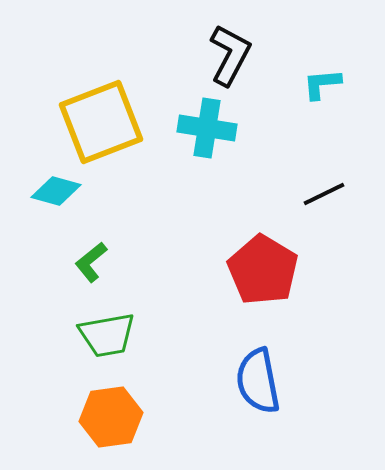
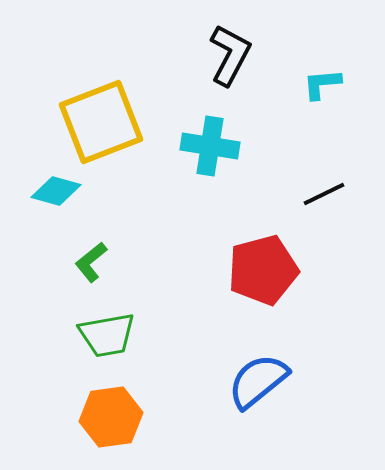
cyan cross: moved 3 px right, 18 px down
red pentagon: rotated 26 degrees clockwise
blue semicircle: rotated 62 degrees clockwise
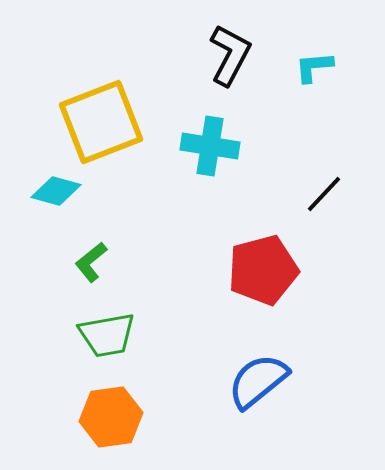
cyan L-shape: moved 8 px left, 17 px up
black line: rotated 21 degrees counterclockwise
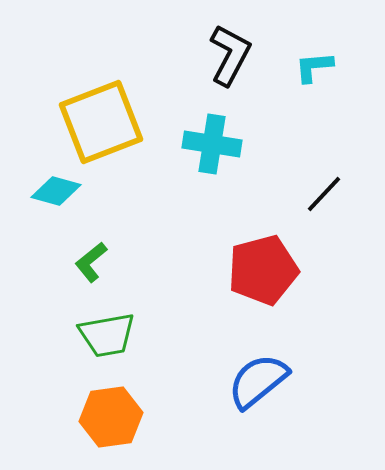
cyan cross: moved 2 px right, 2 px up
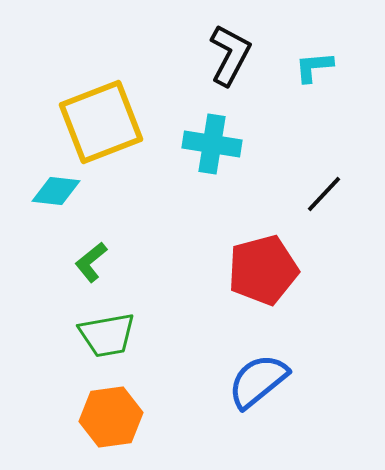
cyan diamond: rotated 9 degrees counterclockwise
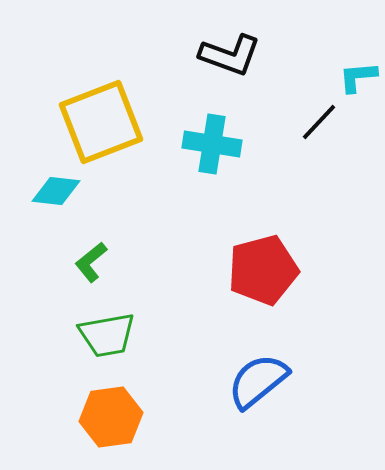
black L-shape: rotated 82 degrees clockwise
cyan L-shape: moved 44 px right, 10 px down
black line: moved 5 px left, 72 px up
